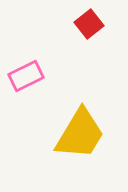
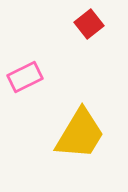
pink rectangle: moved 1 px left, 1 px down
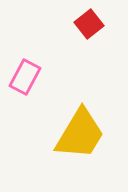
pink rectangle: rotated 36 degrees counterclockwise
